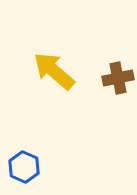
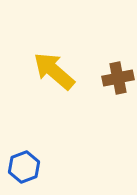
blue hexagon: rotated 16 degrees clockwise
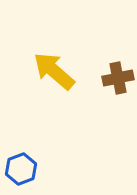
blue hexagon: moved 3 px left, 2 px down
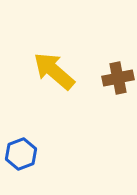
blue hexagon: moved 15 px up
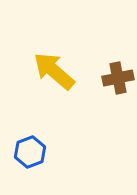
blue hexagon: moved 9 px right, 2 px up
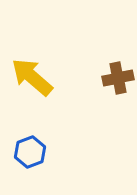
yellow arrow: moved 22 px left, 6 px down
